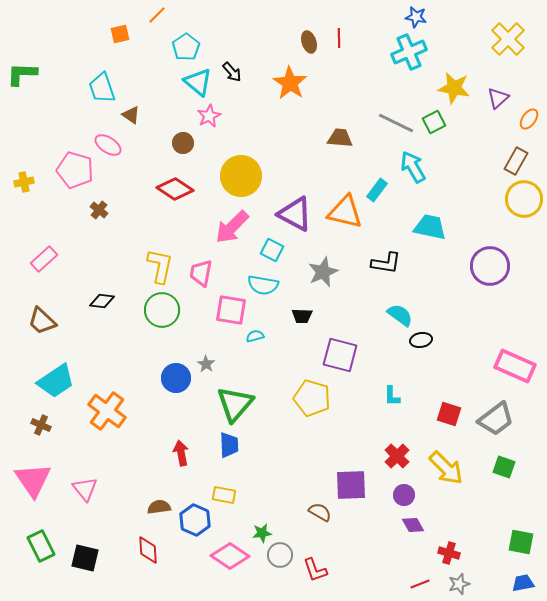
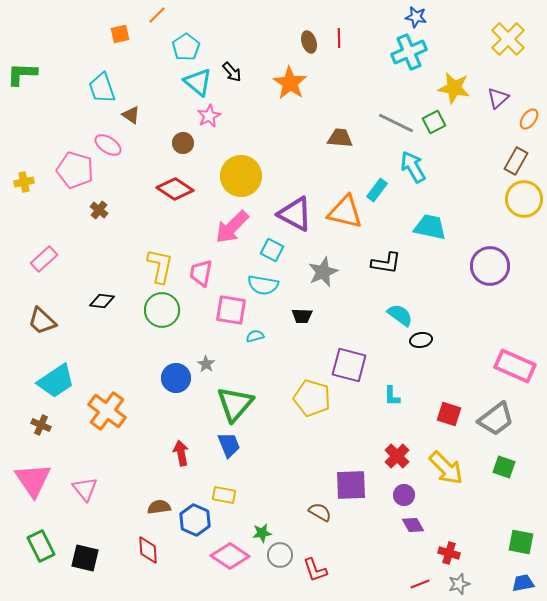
purple square at (340, 355): moved 9 px right, 10 px down
blue trapezoid at (229, 445): rotated 20 degrees counterclockwise
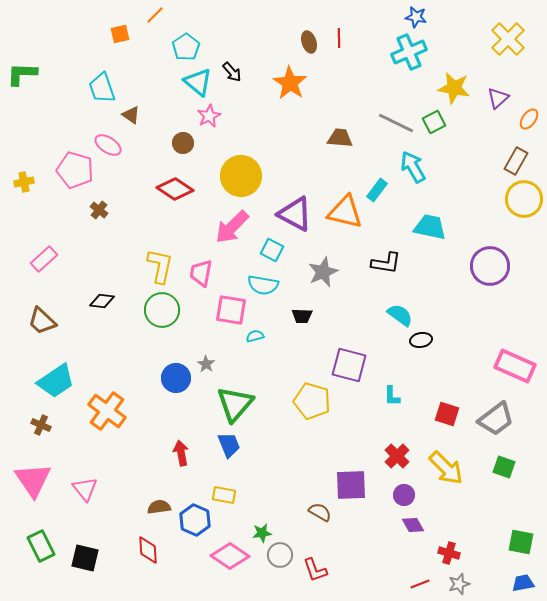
orange line at (157, 15): moved 2 px left
yellow pentagon at (312, 398): moved 3 px down
red square at (449, 414): moved 2 px left
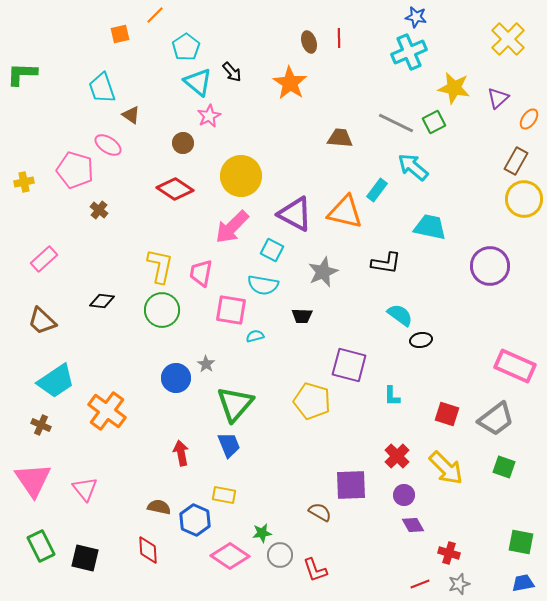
cyan arrow at (413, 167): rotated 20 degrees counterclockwise
brown semicircle at (159, 507): rotated 20 degrees clockwise
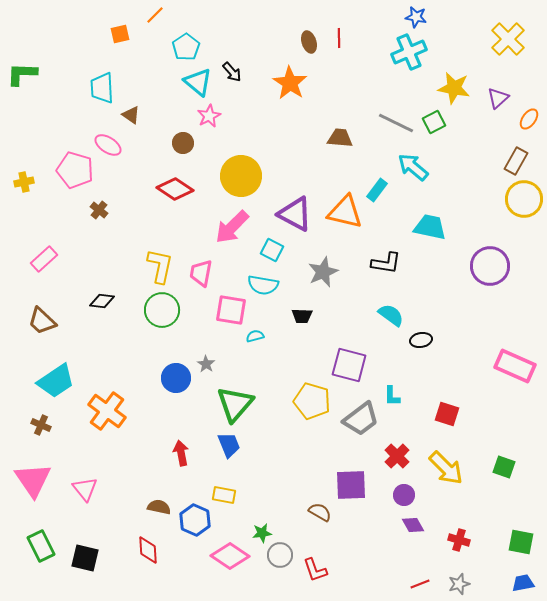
cyan trapezoid at (102, 88): rotated 16 degrees clockwise
cyan semicircle at (400, 315): moved 9 px left
gray trapezoid at (496, 419): moved 135 px left
red cross at (449, 553): moved 10 px right, 13 px up
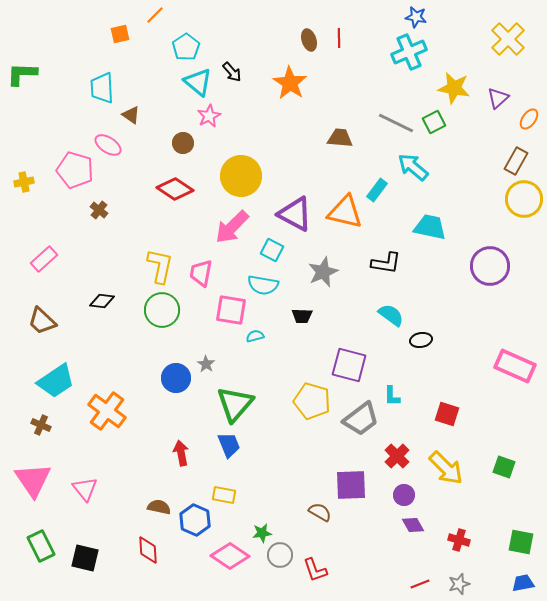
brown ellipse at (309, 42): moved 2 px up
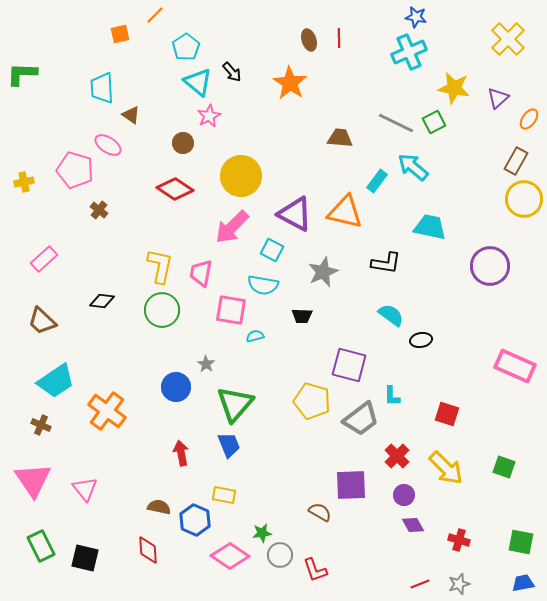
cyan rectangle at (377, 190): moved 9 px up
blue circle at (176, 378): moved 9 px down
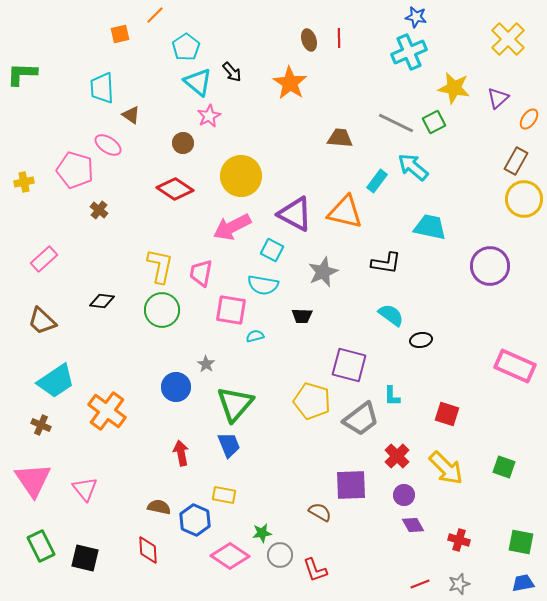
pink arrow at (232, 227): rotated 18 degrees clockwise
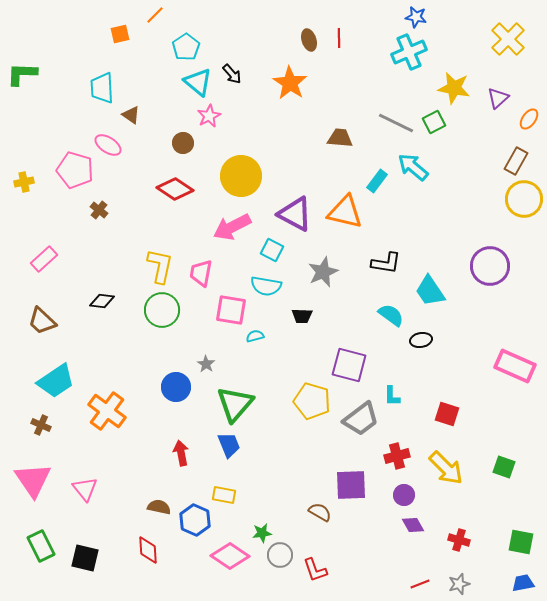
black arrow at (232, 72): moved 2 px down
cyan trapezoid at (430, 227): moved 64 px down; rotated 136 degrees counterclockwise
cyan semicircle at (263, 285): moved 3 px right, 1 px down
red cross at (397, 456): rotated 30 degrees clockwise
